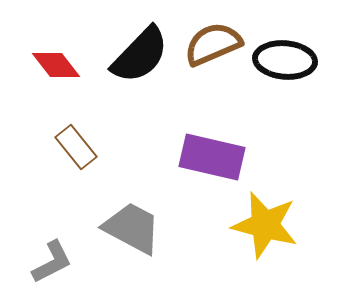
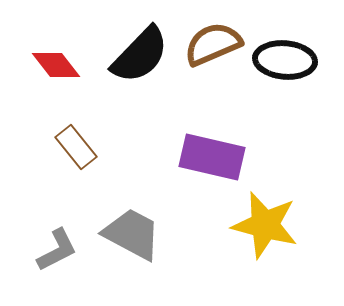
gray trapezoid: moved 6 px down
gray L-shape: moved 5 px right, 12 px up
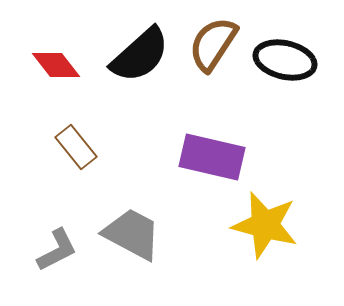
brown semicircle: rotated 34 degrees counterclockwise
black semicircle: rotated 4 degrees clockwise
black ellipse: rotated 8 degrees clockwise
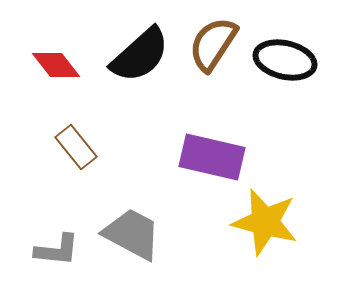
yellow star: moved 3 px up
gray L-shape: rotated 33 degrees clockwise
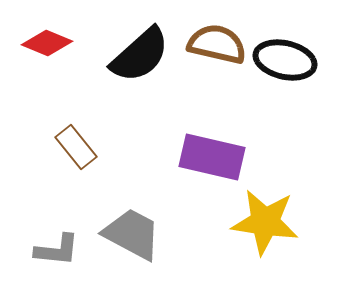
brown semicircle: moved 4 px right; rotated 70 degrees clockwise
red diamond: moved 9 px left, 22 px up; rotated 30 degrees counterclockwise
yellow star: rotated 6 degrees counterclockwise
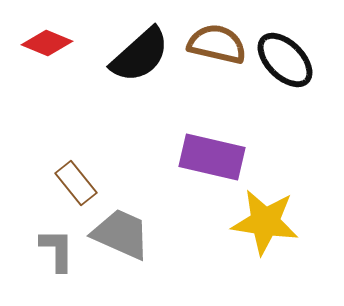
black ellipse: rotated 32 degrees clockwise
brown rectangle: moved 36 px down
gray trapezoid: moved 11 px left; rotated 4 degrees counterclockwise
gray L-shape: rotated 96 degrees counterclockwise
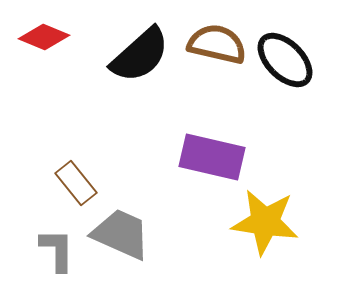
red diamond: moved 3 px left, 6 px up
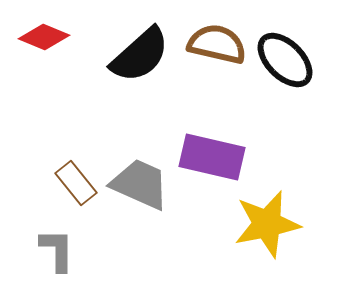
yellow star: moved 2 px right, 2 px down; rotated 20 degrees counterclockwise
gray trapezoid: moved 19 px right, 50 px up
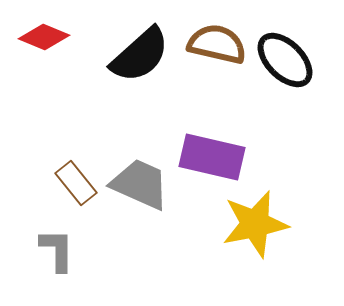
yellow star: moved 12 px left
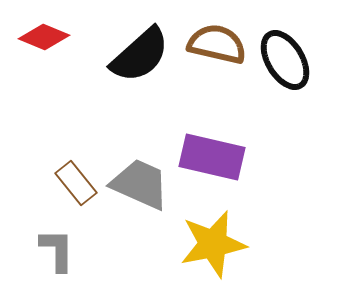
black ellipse: rotated 14 degrees clockwise
yellow star: moved 42 px left, 20 px down
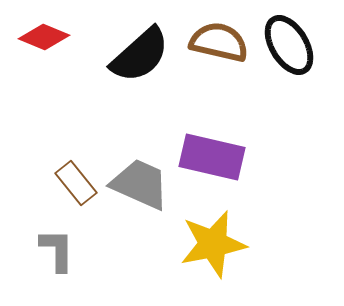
brown semicircle: moved 2 px right, 2 px up
black ellipse: moved 4 px right, 15 px up
